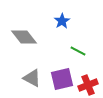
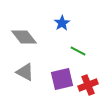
blue star: moved 2 px down
gray triangle: moved 7 px left, 6 px up
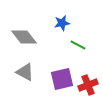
blue star: rotated 21 degrees clockwise
green line: moved 6 px up
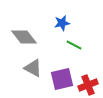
green line: moved 4 px left
gray triangle: moved 8 px right, 4 px up
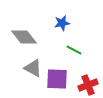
green line: moved 5 px down
purple square: moved 5 px left; rotated 15 degrees clockwise
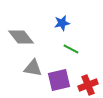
gray diamond: moved 3 px left
green line: moved 3 px left, 1 px up
gray triangle: rotated 18 degrees counterclockwise
purple square: moved 2 px right, 1 px down; rotated 15 degrees counterclockwise
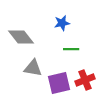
green line: rotated 28 degrees counterclockwise
purple square: moved 3 px down
red cross: moved 3 px left, 5 px up
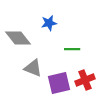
blue star: moved 13 px left
gray diamond: moved 3 px left, 1 px down
green line: moved 1 px right
gray triangle: rotated 12 degrees clockwise
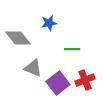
purple square: moved 1 px left; rotated 25 degrees counterclockwise
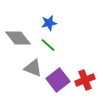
green line: moved 24 px left, 4 px up; rotated 42 degrees clockwise
purple square: moved 3 px up
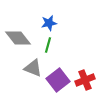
green line: rotated 63 degrees clockwise
